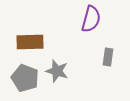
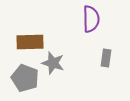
purple semicircle: rotated 16 degrees counterclockwise
gray rectangle: moved 2 px left, 1 px down
gray star: moved 4 px left, 8 px up
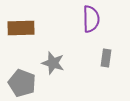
brown rectangle: moved 9 px left, 14 px up
gray pentagon: moved 3 px left, 5 px down
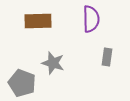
brown rectangle: moved 17 px right, 7 px up
gray rectangle: moved 1 px right, 1 px up
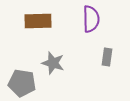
gray pentagon: rotated 12 degrees counterclockwise
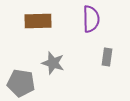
gray pentagon: moved 1 px left
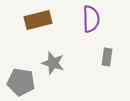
brown rectangle: moved 1 px up; rotated 12 degrees counterclockwise
gray pentagon: moved 1 px up
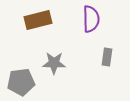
gray star: moved 1 px right; rotated 15 degrees counterclockwise
gray pentagon: rotated 16 degrees counterclockwise
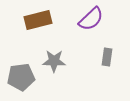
purple semicircle: rotated 48 degrees clockwise
gray star: moved 2 px up
gray pentagon: moved 5 px up
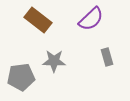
brown rectangle: rotated 52 degrees clockwise
gray rectangle: rotated 24 degrees counterclockwise
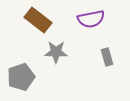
purple semicircle: rotated 32 degrees clockwise
gray star: moved 2 px right, 9 px up
gray pentagon: rotated 12 degrees counterclockwise
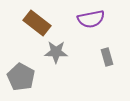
brown rectangle: moved 1 px left, 3 px down
gray pentagon: rotated 24 degrees counterclockwise
